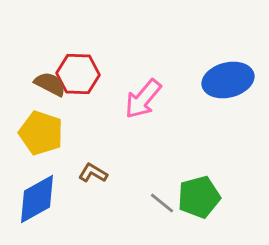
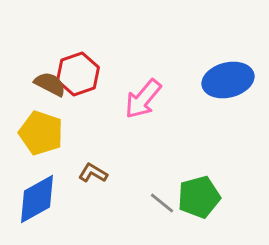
red hexagon: rotated 21 degrees counterclockwise
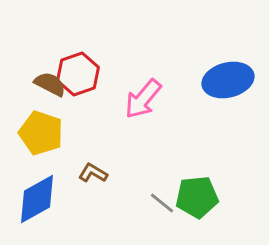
green pentagon: moved 2 px left; rotated 9 degrees clockwise
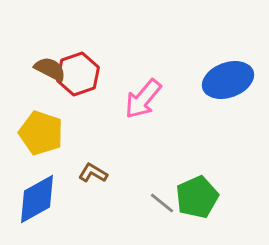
blue ellipse: rotated 6 degrees counterclockwise
brown semicircle: moved 15 px up
green pentagon: rotated 18 degrees counterclockwise
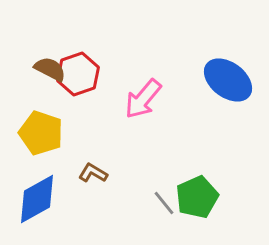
blue ellipse: rotated 57 degrees clockwise
gray line: moved 2 px right; rotated 12 degrees clockwise
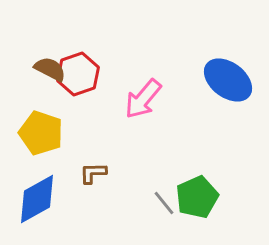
brown L-shape: rotated 32 degrees counterclockwise
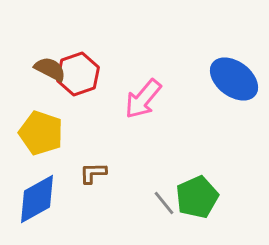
blue ellipse: moved 6 px right, 1 px up
